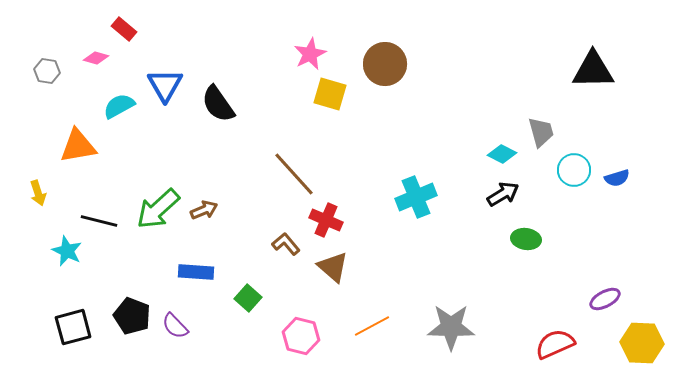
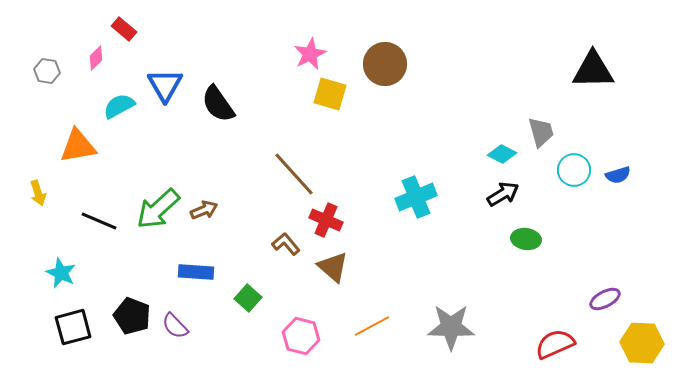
pink diamond: rotated 60 degrees counterclockwise
blue semicircle: moved 1 px right, 3 px up
black line: rotated 9 degrees clockwise
cyan star: moved 6 px left, 22 px down
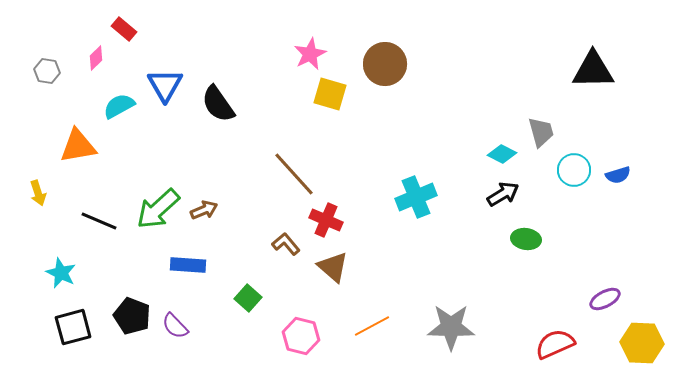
blue rectangle: moved 8 px left, 7 px up
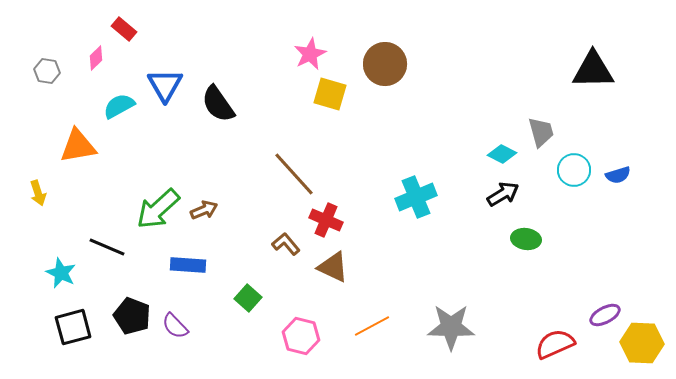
black line: moved 8 px right, 26 px down
brown triangle: rotated 16 degrees counterclockwise
purple ellipse: moved 16 px down
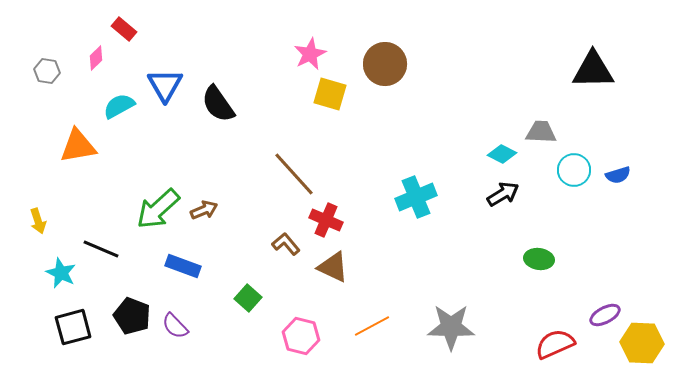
gray trapezoid: rotated 72 degrees counterclockwise
yellow arrow: moved 28 px down
green ellipse: moved 13 px right, 20 px down
black line: moved 6 px left, 2 px down
blue rectangle: moved 5 px left, 1 px down; rotated 16 degrees clockwise
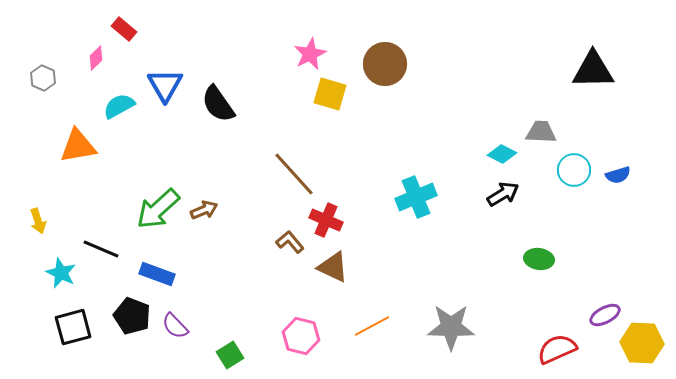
gray hexagon: moved 4 px left, 7 px down; rotated 15 degrees clockwise
brown L-shape: moved 4 px right, 2 px up
blue rectangle: moved 26 px left, 8 px down
green square: moved 18 px left, 57 px down; rotated 16 degrees clockwise
red semicircle: moved 2 px right, 5 px down
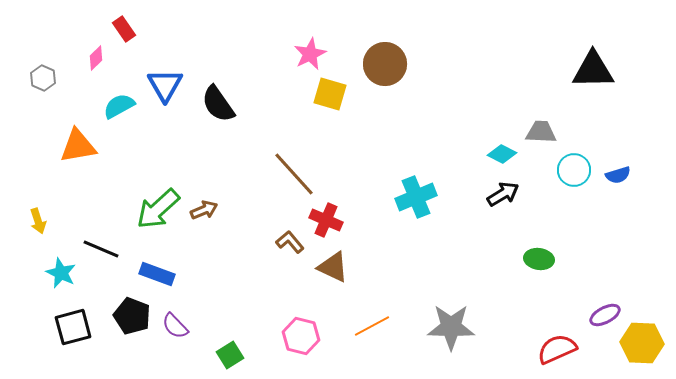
red rectangle: rotated 15 degrees clockwise
